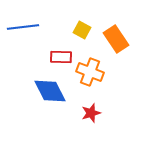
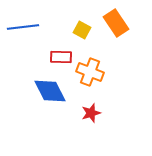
orange rectangle: moved 16 px up
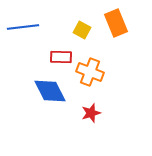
orange rectangle: rotated 12 degrees clockwise
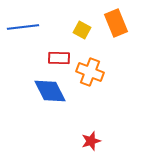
red rectangle: moved 2 px left, 1 px down
red star: moved 28 px down
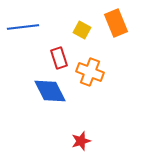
red rectangle: rotated 70 degrees clockwise
red star: moved 10 px left
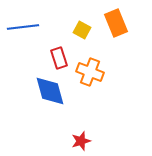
blue diamond: rotated 12 degrees clockwise
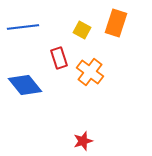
orange rectangle: rotated 40 degrees clockwise
orange cross: rotated 16 degrees clockwise
blue diamond: moved 25 px left, 6 px up; rotated 24 degrees counterclockwise
red star: moved 2 px right
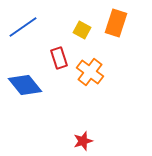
blue line: rotated 28 degrees counterclockwise
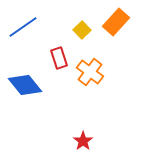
orange rectangle: moved 1 px up; rotated 24 degrees clockwise
yellow square: rotated 18 degrees clockwise
red star: rotated 18 degrees counterclockwise
